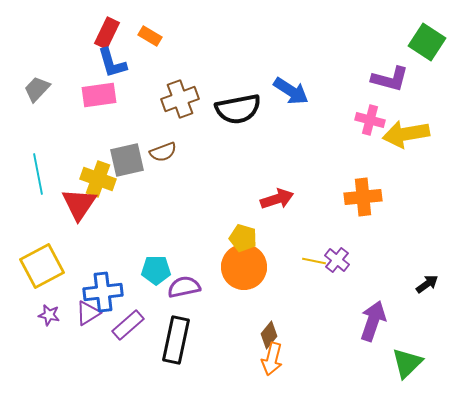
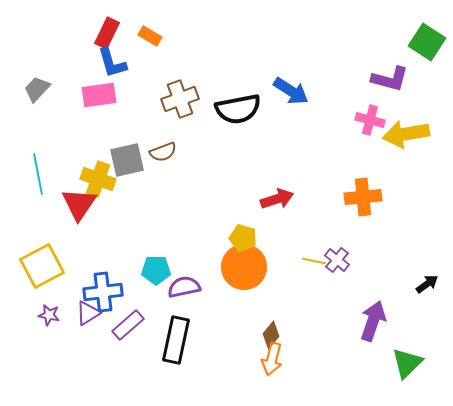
brown diamond: moved 2 px right
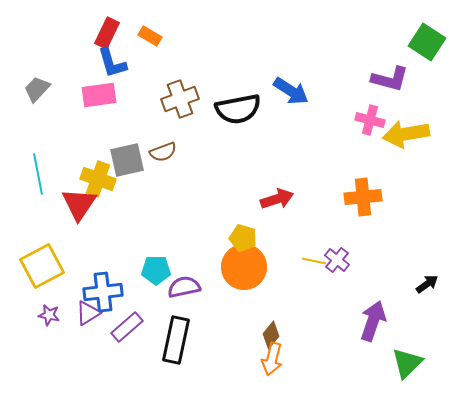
purple rectangle: moved 1 px left, 2 px down
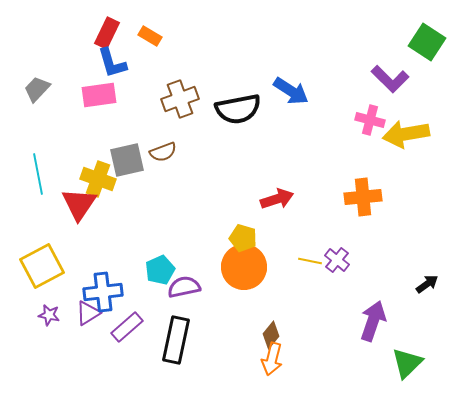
purple L-shape: rotated 30 degrees clockwise
yellow line: moved 4 px left
cyan pentagon: moved 4 px right; rotated 24 degrees counterclockwise
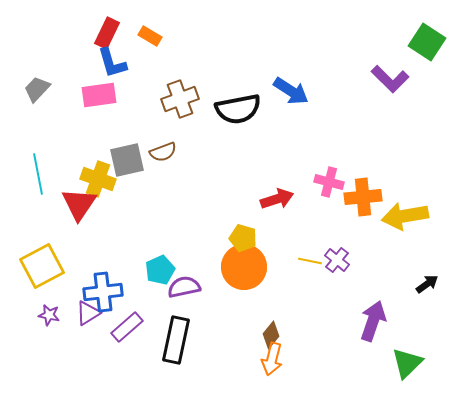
pink cross: moved 41 px left, 62 px down
yellow arrow: moved 1 px left, 82 px down
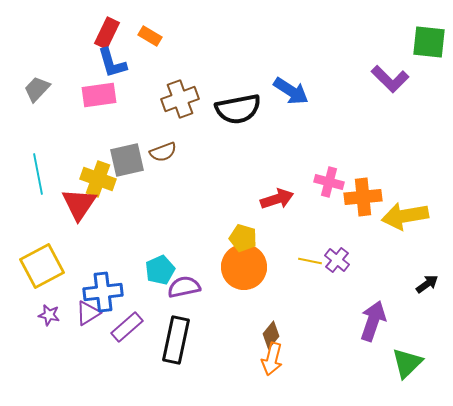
green square: moved 2 px right; rotated 27 degrees counterclockwise
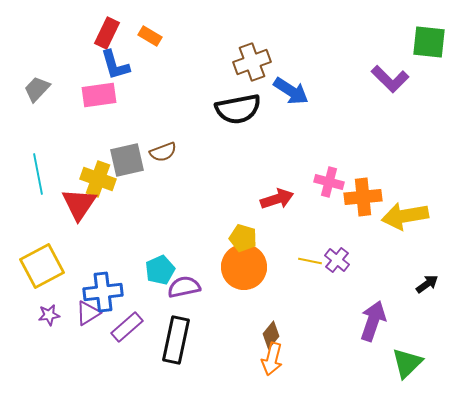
blue L-shape: moved 3 px right, 2 px down
brown cross: moved 72 px right, 37 px up
purple star: rotated 20 degrees counterclockwise
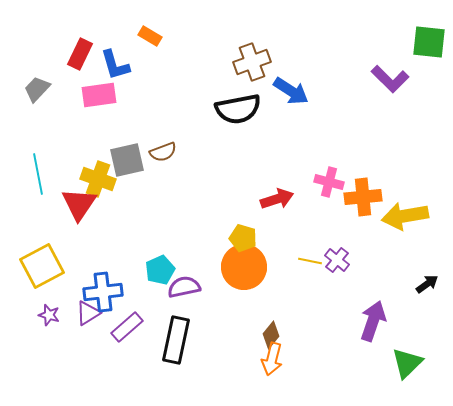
red rectangle: moved 27 px left, 21 px down
purple star: rotated 25 degrees clockwise
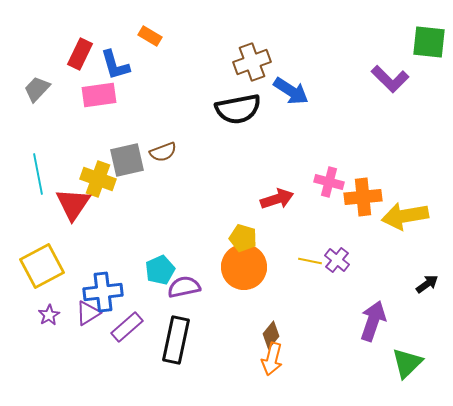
red triangle: moved 6 px left
purple star: rotated 25 degrees clockwise
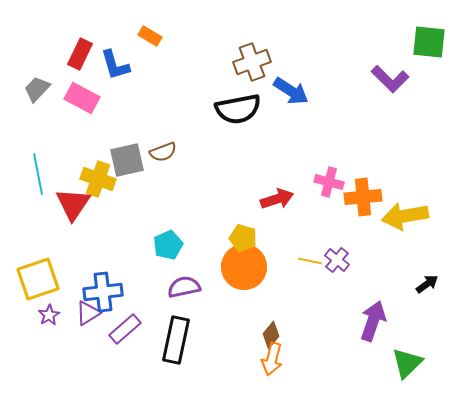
pink rectangle: moved 17 px left, 3 px down; rotated 36 degrees clockwise
yellow square: moved 4 px left, 13 px down; rotated 9 degrees clockwise
cyan pentagon: moved 8 px right, 25 px up
purple rectangle: moved 2 px left, 2 px down
